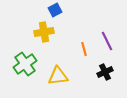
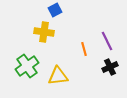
yellow cross: rotated 18 degrees clockwise
green cross: moved 2 px right, 2 px down
black cross: moved 5 px right, 5 px up
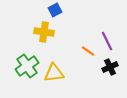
orange line: moved 4 px right, 2 px down; rotated 40 degrees counterclockwise
yellow triangle: moved 4 px left, 3 px up
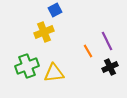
yellow cross: rotated 30 degrees counterclockwise
orange line: rotated 24 degrees clockwise
green cross: rotated 15 degrees clockwise
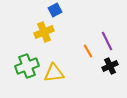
black cross: moved 1 px up
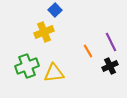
blue square: rotated 16 degrees counterclockwise
purple line: moved 4 px right, 1 px down
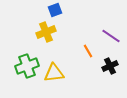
blue square: rotated 24 degrees clockwise
yellow cross: moved 2 px right
purple line: moved 6 px up; rotated 30 degrees counterclockwise
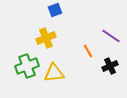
yellow cross: moved 6 px down
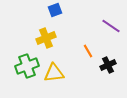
purple line: moved 10 px up
black cross: moved 2 px left, 1 px up
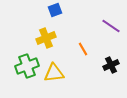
orange line: moved 5 px left, 2 px up
black cross: moved 3 px right
